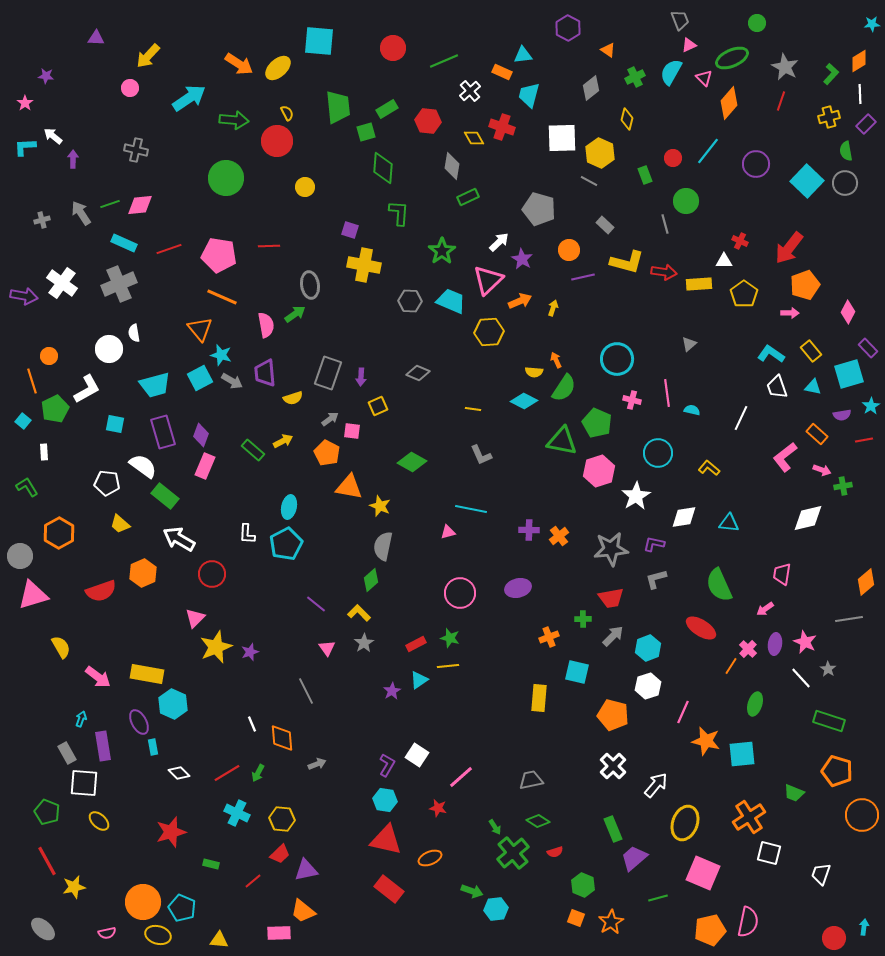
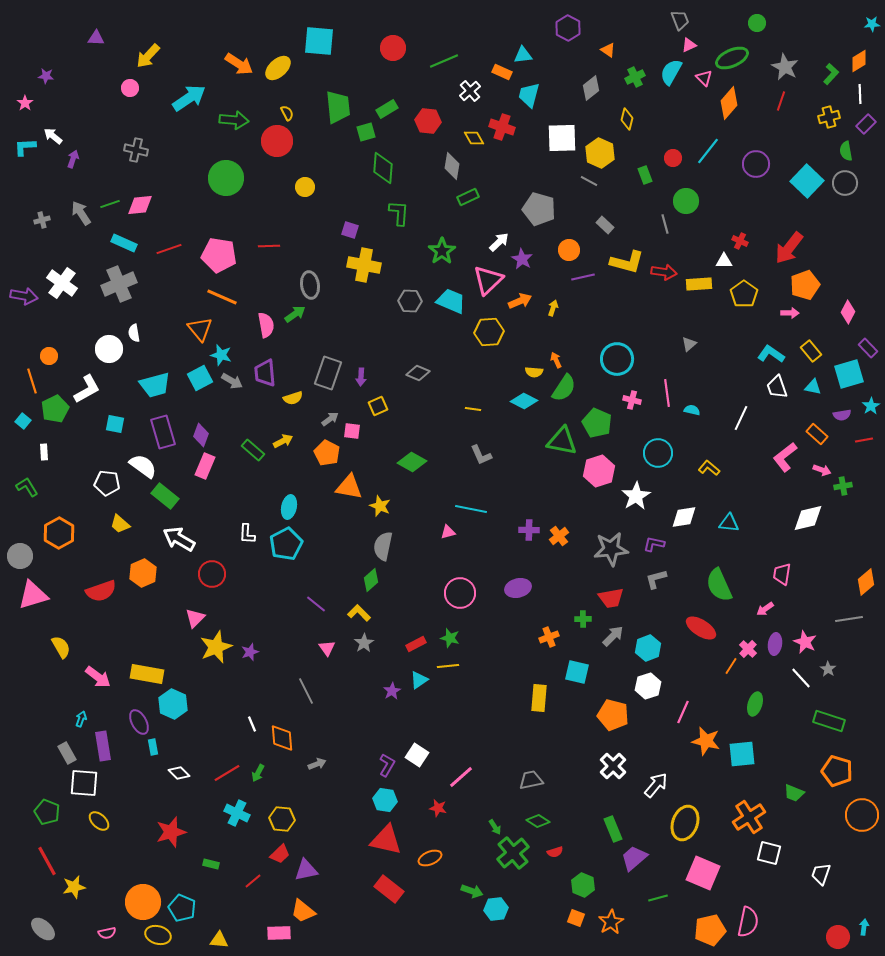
purple arrow at (73, 159): rotated 18 degrees clockwise
red circle at (834, 938): moved 4 px right, 1 px up
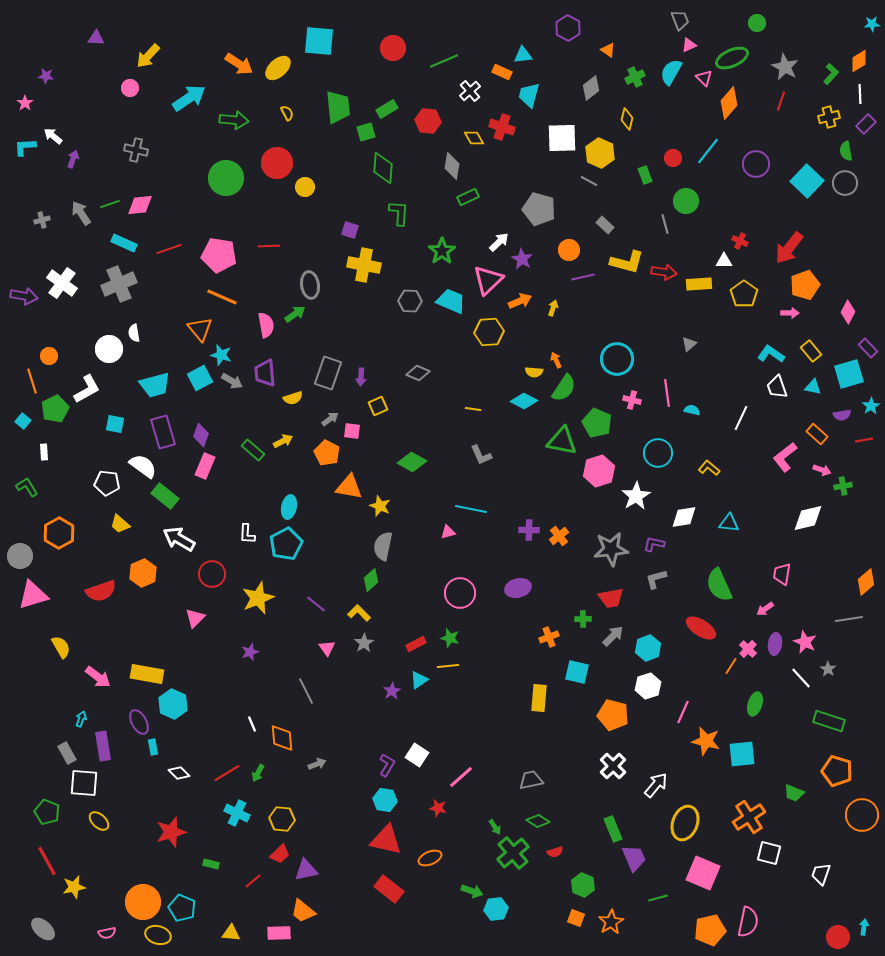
red circle at (277, 141): moved 22 px down
yellow star at (216, 647): moved 42 px right, 49 px up
purple trapezoid at (634, 858): rotated 108 degrees clockwise
yellow triangle at (219, 940): moved 12 px right, 7 px up
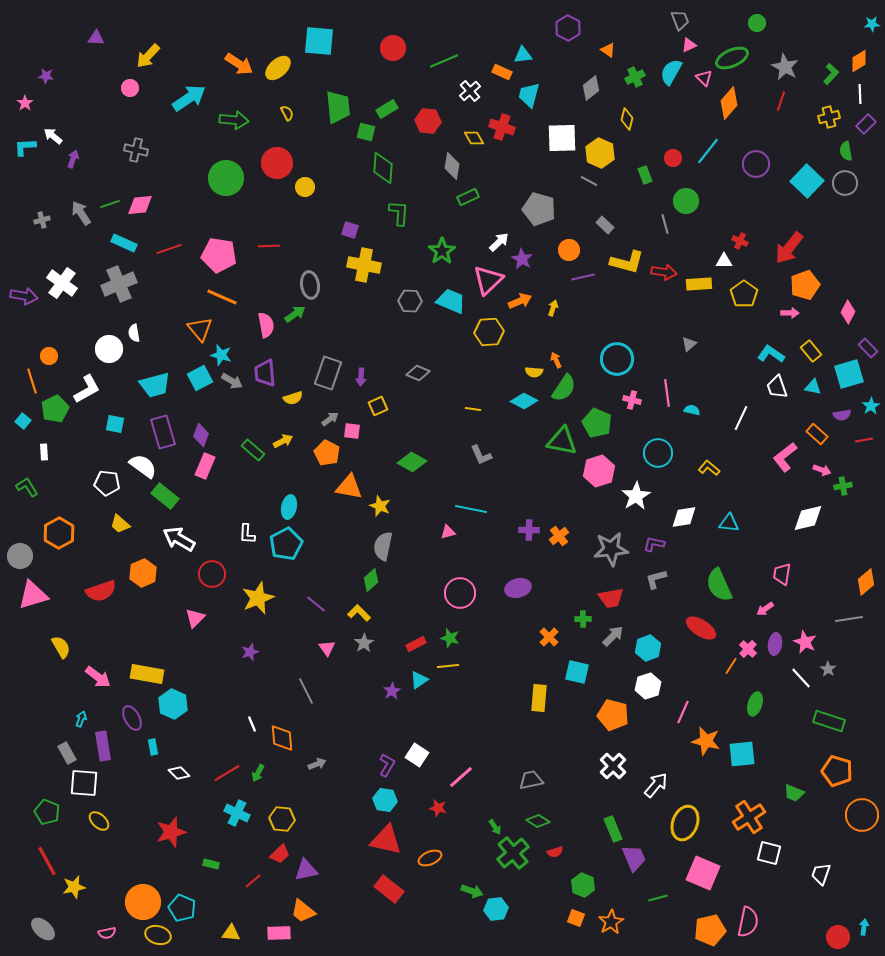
green square at (366, 132): rotated 30 degrees clockwise
orange cross at (549, 637): rotated 24 degrees counterclockwise
purple ellipse at (139, 722): moved 7 px left, 4 px up
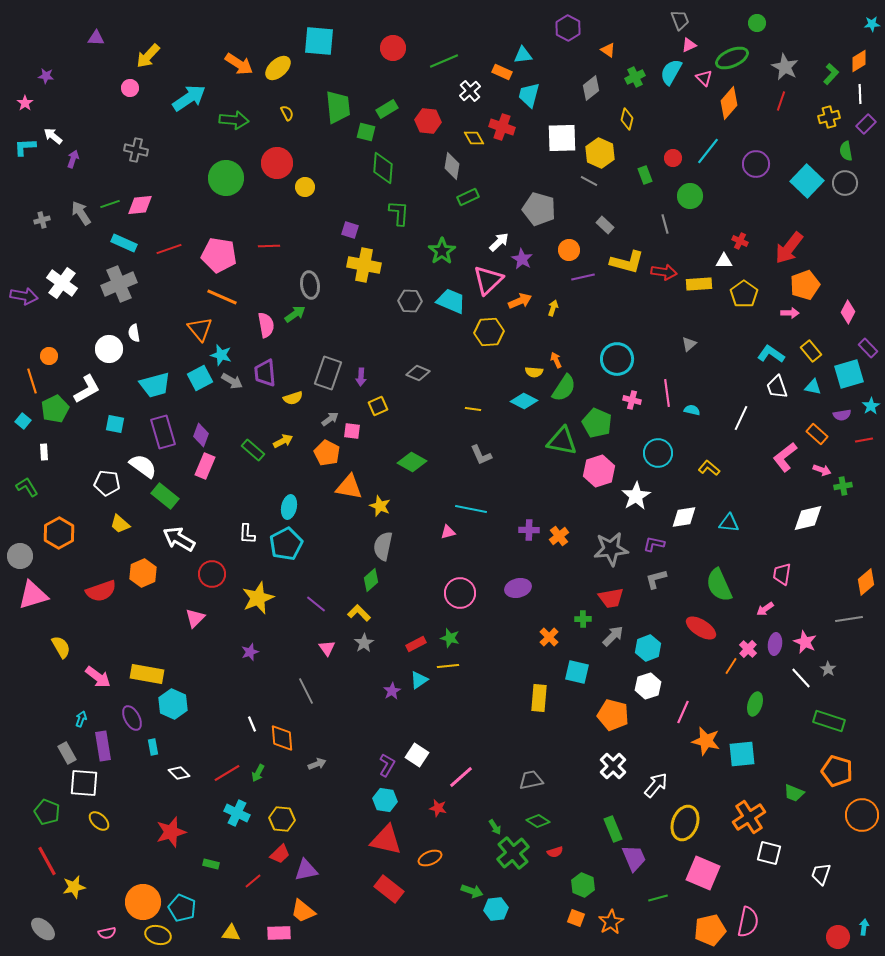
green circle at (686, 201): moved 4 px right, 5 px up
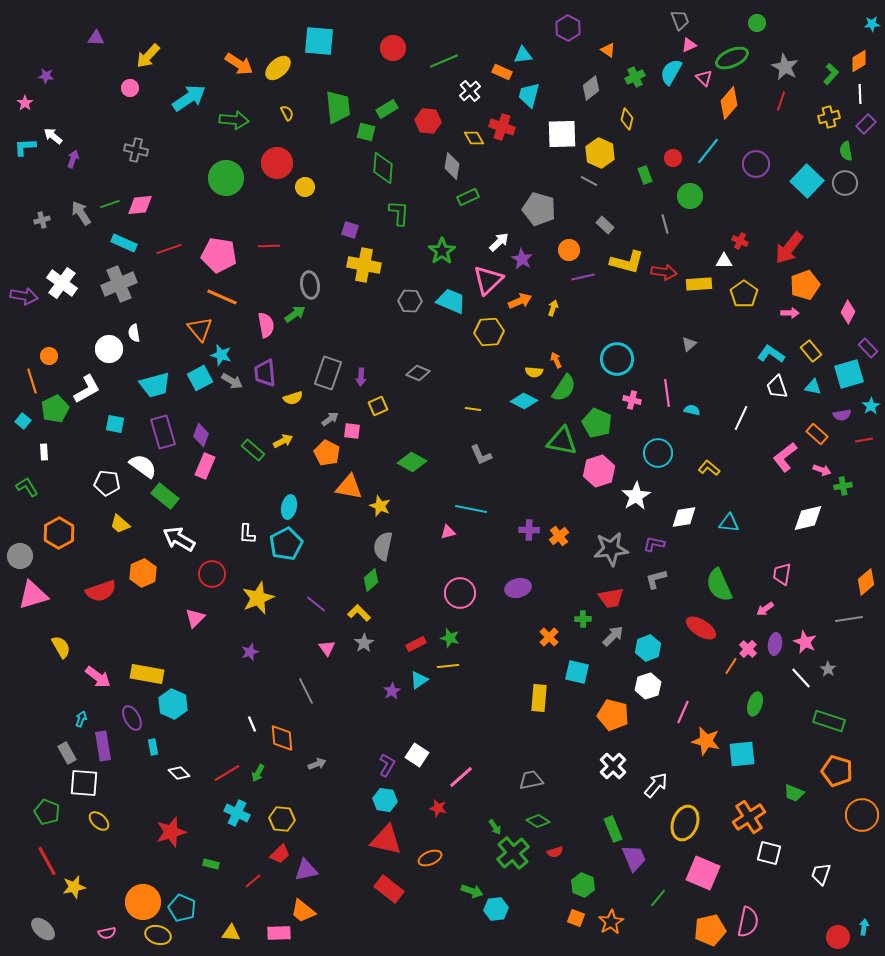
white square at (562, 138): moved 4 px up
green line at (658, 898): rotated 36 degrees counterclockwise
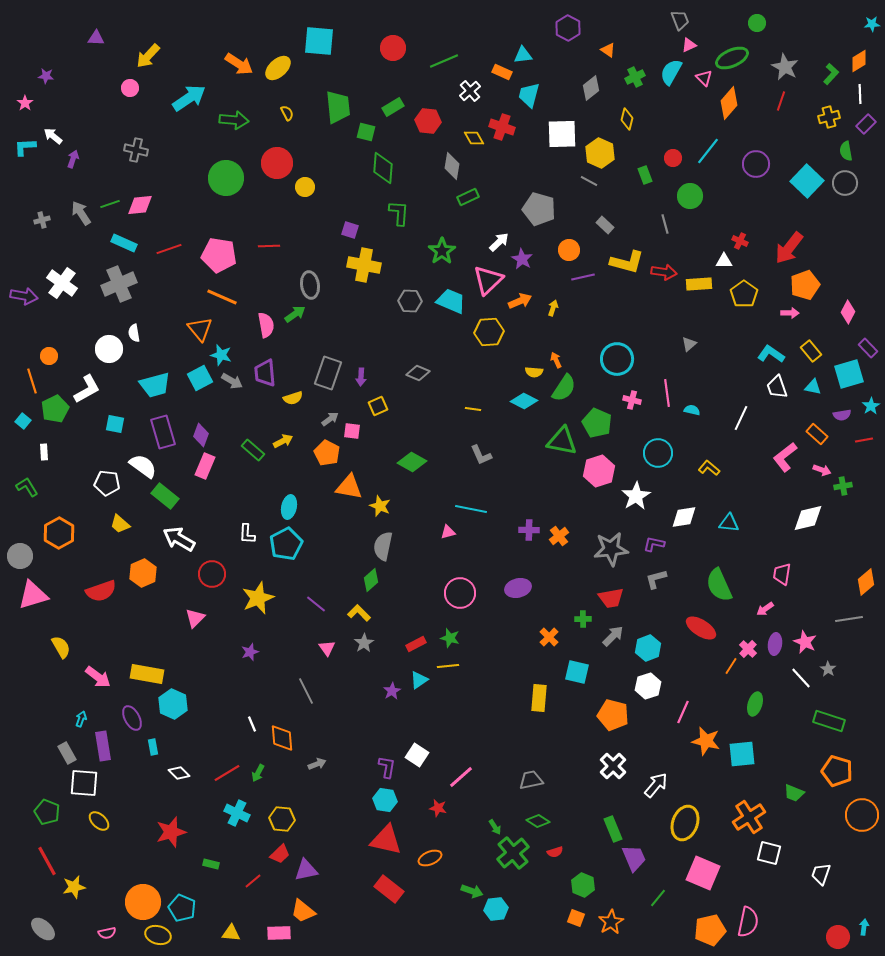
green rectangle at (387, 109): moved 6 px right, 2 px up
purple L-shape at (387, 765): moved 2 px down; rotated 20 degrees counterclockwise
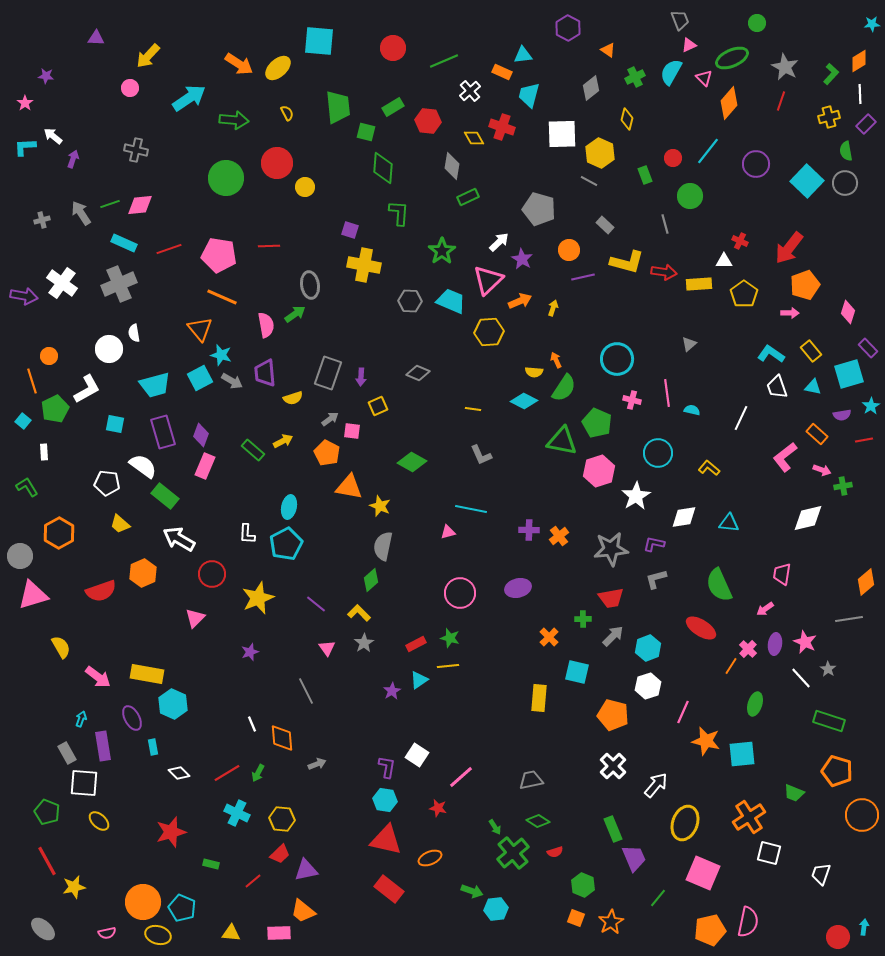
pink diamond at (848, 312): rotated 10 degrees counterclockwise
